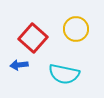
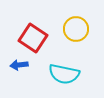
red square: rotated 8 degrees counterclockwise
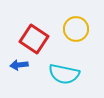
red square: moved 1 px right, 1 px down
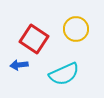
cyan semicircle: rotated 36 degrees counterclockwise
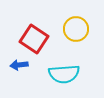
cyan semicircle: rotated 20 degrees clockwise
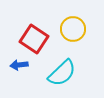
yellow circle: moved 3 px left
cyan semicircle: moved 2 px left, 1 px up; rotated 40 degrees counterclockwise
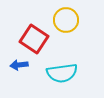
yellow circle: moved 7 px left, 9 px up
cyan semicircle: rotated 36 degrees clockwise
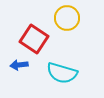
yellow circle: moved 1 px right, 2 px up
cyan semicircle: rotated 24 degrees clockwise
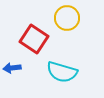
blue arrow: moved 7 px left, 3 px down
cyan semicircle: moved 1 px up
